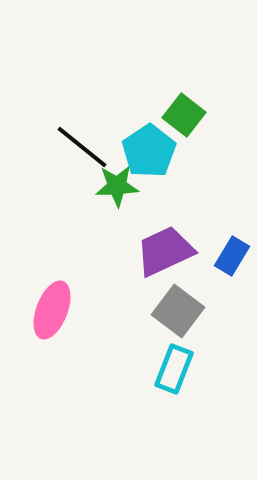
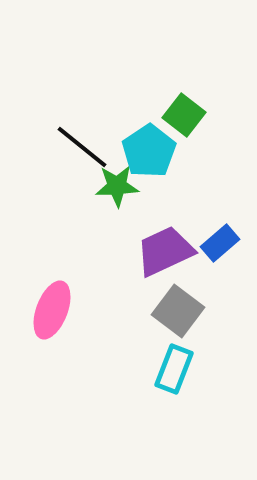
blue rectangle: moved 12 px left, 13 px up; rotated 18 degrees clockwise
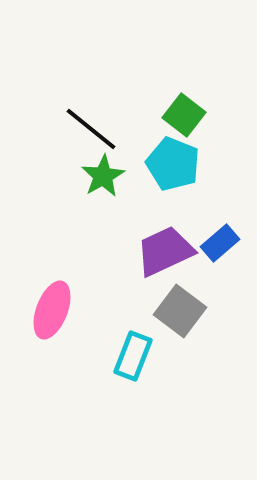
black line: moved 9 px right, 18 px up
cyan pentagon: moved 24 px right, 13 px down; rotated 16 degrees counterclockwise
green star: moved 14 px left, 10 px up; rotated 27 degrees counterclockwise
gray square: moved 2 px right
cyan rectangle: moved 41 px left, 13 px up
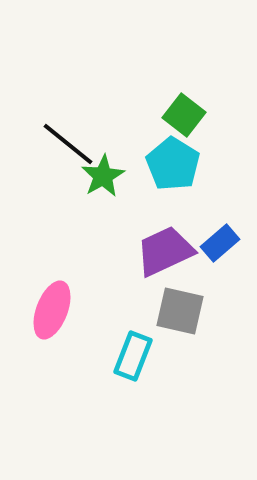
black line: moved 23 px left, 15 px down
cyan pentagon: rotated 10 degrees clockwise
gray square: rotated 24 degrees counterclockwise
